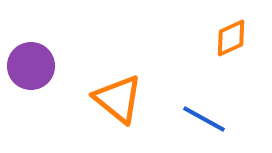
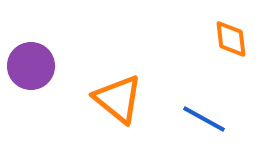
orange diamond: moved 1 px down; rotated 72 degrees counterclockwise
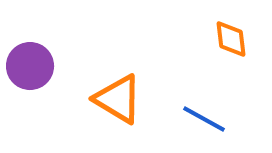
purple circle: moved 1 px left
orange triangle: rotated 8 degrees counterclockwise
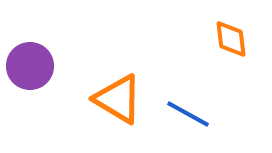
blue line: moved 16 px left, 5 px up
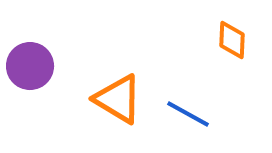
orange diamond: moved 1 px right, 1 px down; rotated 9 degrees clockwise
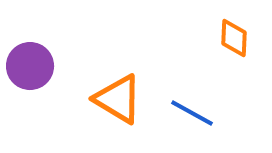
orange diamond: moved 2 px right, 2 px up
blue line: moved 4 px right, 1 px up
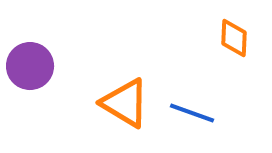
orange triangle: moved 7 px right, 4 px down
blue line: rotated 9 degrees counterclockwise
